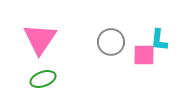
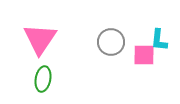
green ellipse: rotated 60 degrees counterclockwise
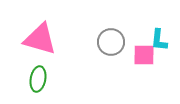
pink triangle: rotated 48 degrees counterclockwise
green ellipse: moved 5 px left
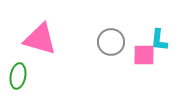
green ellipse: moved 20 px left, 3 px up
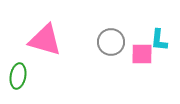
pink triangle: moved 5 px right, 1 px down
pink square: moved 2 px left, 1 px up
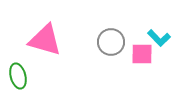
cyan L-shape: moved 2 px up; rotated 50 degrees counterclockwise
green ellipse: rotated 25 degrees counterclockwise
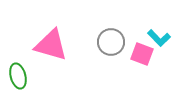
pink triangle: moved 6 px right, 5 px down
pink square: rotated 20 degrees clockwise
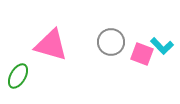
cyan L-shape: moved 3 px right, 8 px down
green ellipse: rotated 45 degrees clockwise
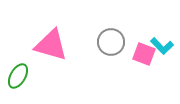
pink square: moved 2 px right
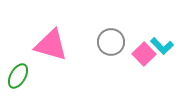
pink square: rotated 25 degrees clockwise
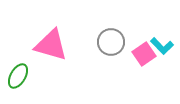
pink square: rotated 10 degrees clockwise
